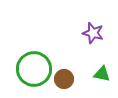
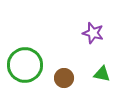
green circle: moved 9 px left, 4 px up
brown circle: moved 1 px up
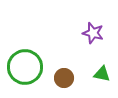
green circle: moved 2 px down
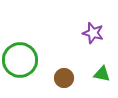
green circle: moved 5 px left, 7 px up
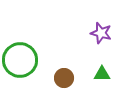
purple star: moved 8 px right
green triangle: rotated 12 degrees counterclockwise
